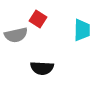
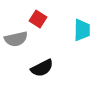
gray semicircle: moved 4 px down
black semicircle: rotated 30 degrees counterclockwise
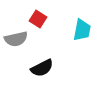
cyan trapezoid: rotated 10 degrees clockwise
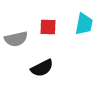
red square: moved 10 px right, 8 px down; rotated 30 degrees counterclockwise
cyan trapezoid: moved 2 px right, 6 px up
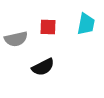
cyan trapezoid: moved 2 px right
black semicircle: moved 1 px right, 1 px up
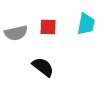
gray semicircle: moved 6 px up
black semicircle: rotated 115 degrees counterclockwise
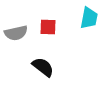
cyan trapezoid: moved 3 px right, 6 px up
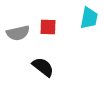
gray semicircle: moved 2 px right
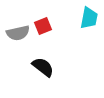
red square: moved 5 px left, 1 px up; rotated 24 degrees counterclockwise
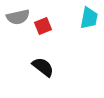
gray semicircle: moved 16 px up
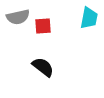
red square: rotated 18 degrees clockwise
